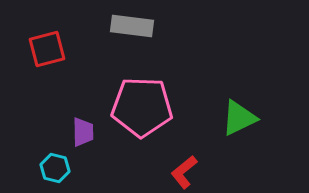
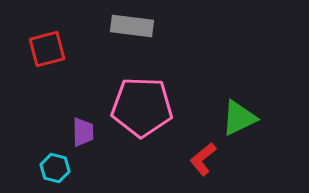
red L-shape: moved 19 px right, 13 px up
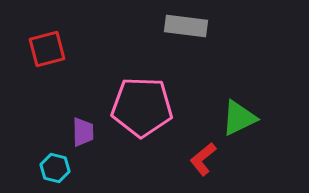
gray rectangle: moved 54 px right
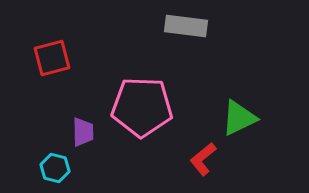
red square: moved 5 px right, 9 px down
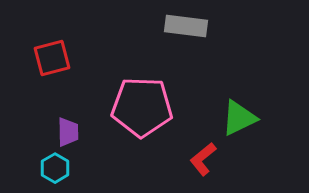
purple trapezoid: moved 15 px left
cyan hexagon: rotated 16 degrees clockwise
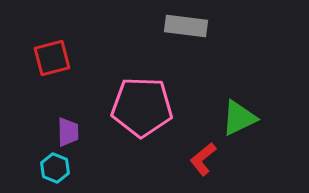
cyan hexagon: rotated 8 degrees counterclockwise
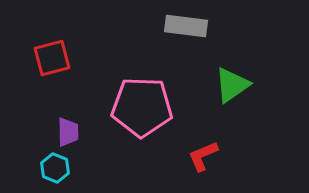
green triangle: moved 7 px left, 33 px up; rotated 9 degrees counterclockwise
red L-shape: moved 3 px up; rotated 16 degrees clockwise
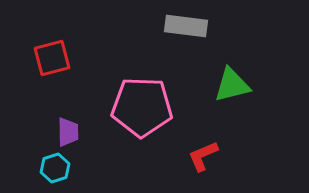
green triangle: rotated 21 degrees clockwise
cyan hexagon: rotated 20 degrees clockwise
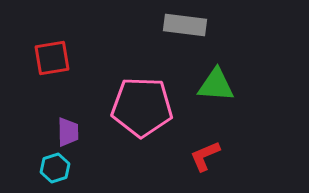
gray rectangle: moved 1 px left, 1 px up
red square: rotated 6 degrees clockwise
green triangle: moved 16 px left; rotated 18 degrees clockwise
red L-shape: moved 2 px right
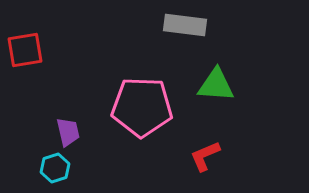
red square: moved 27 px left, 8 px up
purple trapezoid: rotated 12 degrees counterclockwise
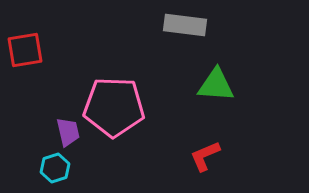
pink pentagon: moved 28 px left
